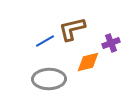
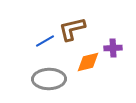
purple cross: moved 2 px right, 5 px down; rotated 18 degrees clockwise
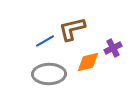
purple cross: rotated 24 degrees counterclockwise
gray ellipse: moved 5 px up
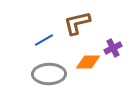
brown L-shape: moved 5 px right, 6 px up
blue line: moved 1 px left, 1 px up
orange diamond: rotated 15 degrees clockwise
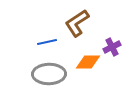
brown L-shape: rotated 20 degrees counterclockwise
blue line: moved 3 px right, 2 px down; rotated 18 degrees clockwise
purple cross: moved 1 px left, 1 px up
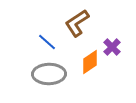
blue line: rotated 54 degrees clockwise
purple cross: rotated 18 degrees counterclockwise
orange diamond: moved 2 px right; rotated 35 degrees counterclockwise
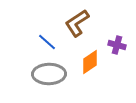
purple cross: moved 5 px right, 2 px up; rotated 30 degrees counterclockwise
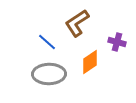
purple cross: moved 3 px up
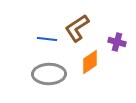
brown L-shape: moved 5 px down
blue line: moved 3 px up; rotated 36 degrees counterclockwise
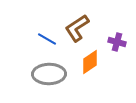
blue line: rotated 24 degrees clockwise
